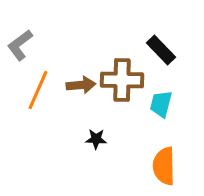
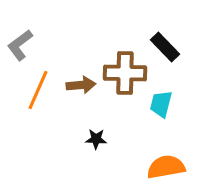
black rectangle: moved 4 px right, 3 px up
brown cross: moved 3 px right, 7 px up
orange semicircle: moved 2 px right, 1 px down; rotated 81 degrees clockwise
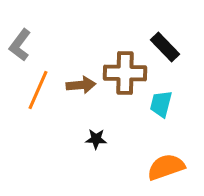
gray L-shape: rotated 16 degrees counterclockwise
orange semicircle: rotated 9 degrees counterclockwise
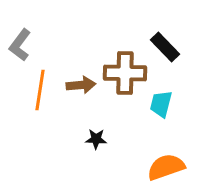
orange line: moved 2 px right; rotated 15 degrees counterclockwise
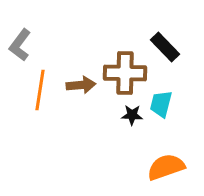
black star: moved 36 px right, 24 px up
